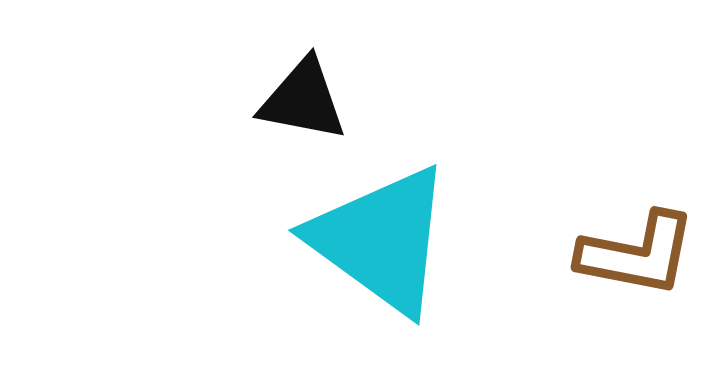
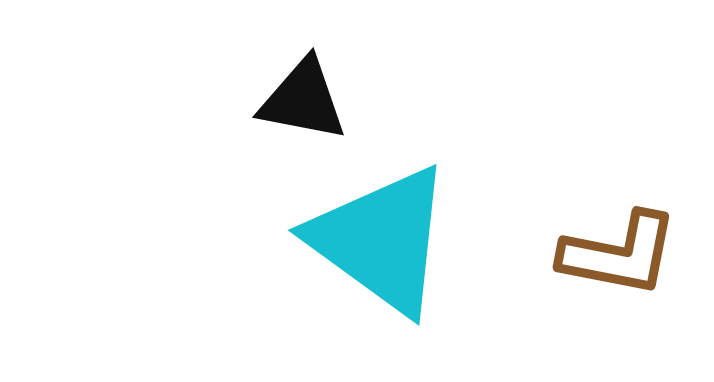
brown L-shape: moved 18 px left
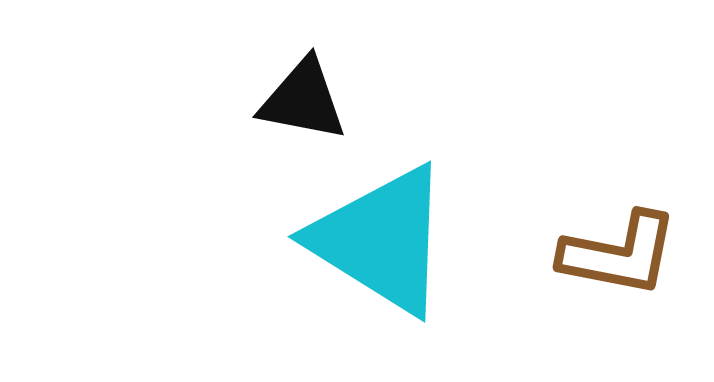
cyan triangle: rotated 4 degrees counterclockwise
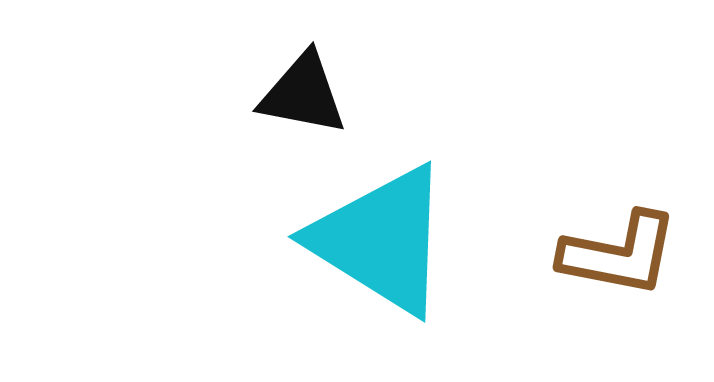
black triangle: moved 6 px up
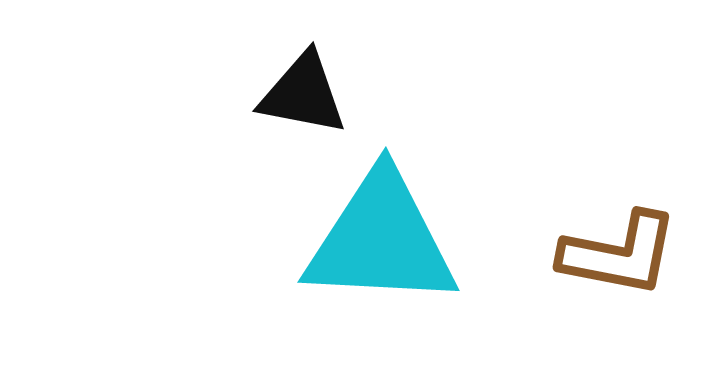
cyan triangle: rotated 29 degrees counterclockwise
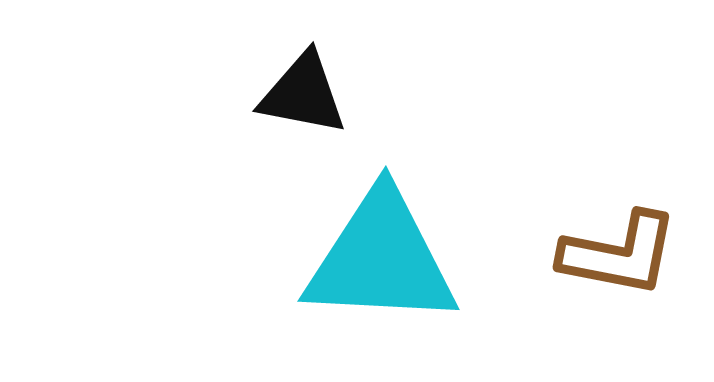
cyan triangle: moved 19 px down
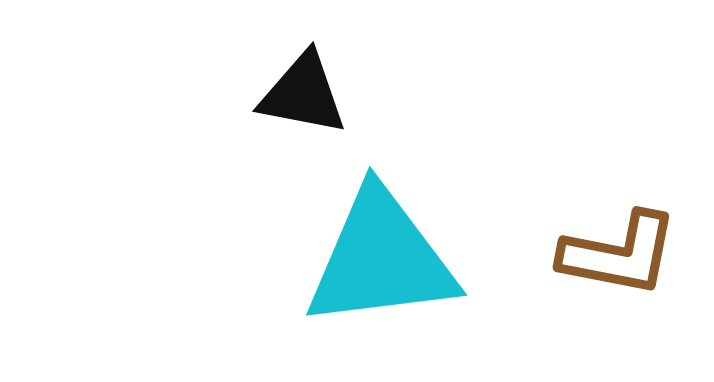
cyan triangle: rotated 10 degrees counterclockwise
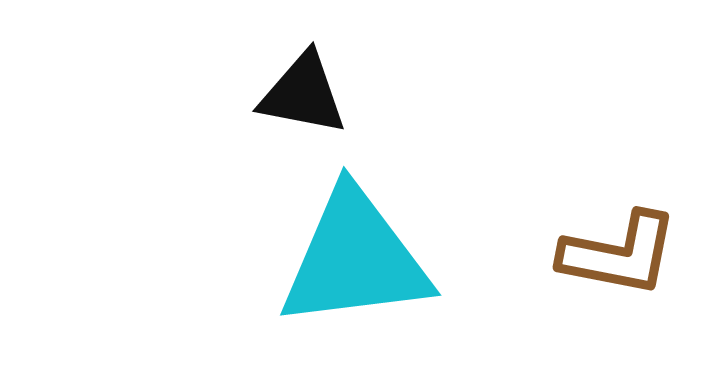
cyan triangle: moved 26 px left
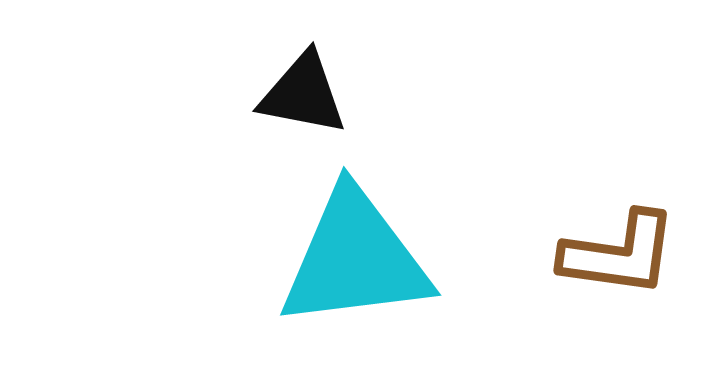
brown L-shape: rotated 3 degrees counterclockwise
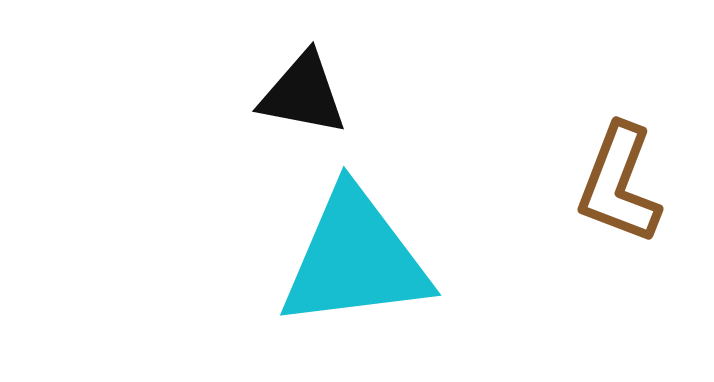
brown L-shape: moved 70 px up; rotated 103 degrees clockwise
